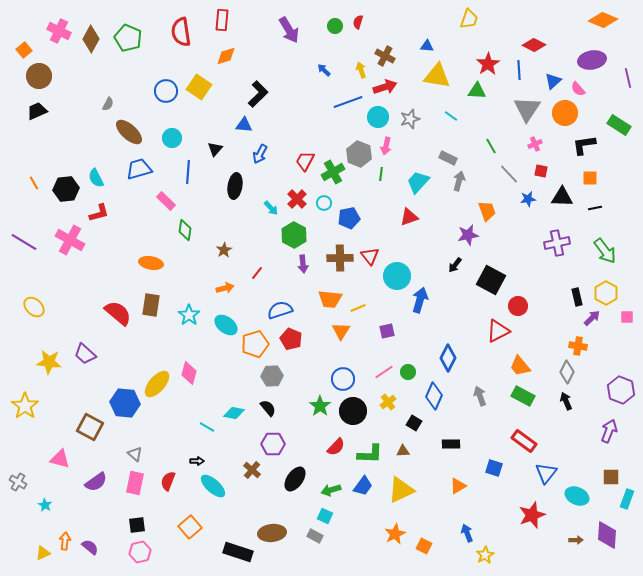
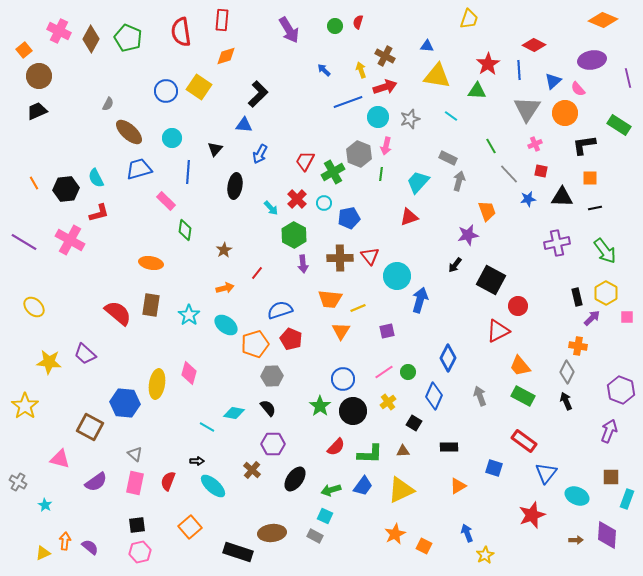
yellow ellipse at (157, 384): rotated 32 degrees counterclockwise
black rectangle at (451, 444): moved 2 px left, 3 px down
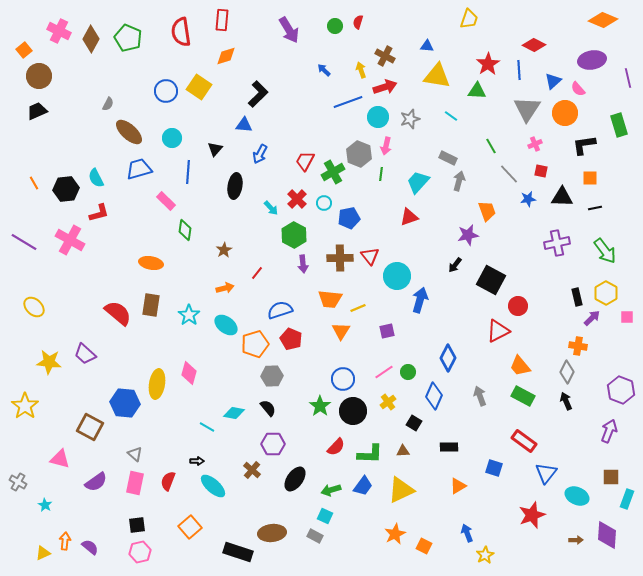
green rectangle at (619, 125): rotated 40 degrees clockwise
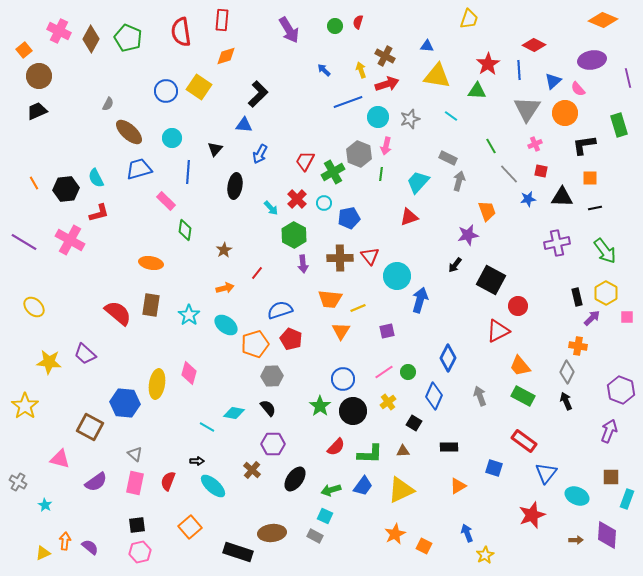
red arrow at (385, 87): moved 2 px right, 3 px up
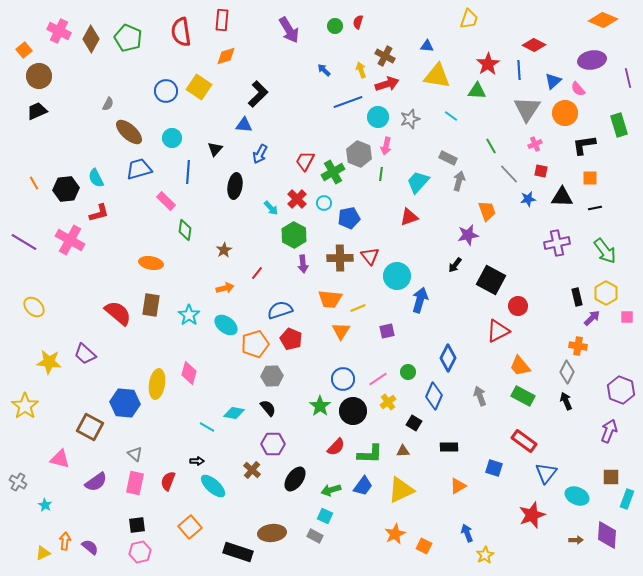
pink line at (384, 372): moved 6 px left, 7 px down
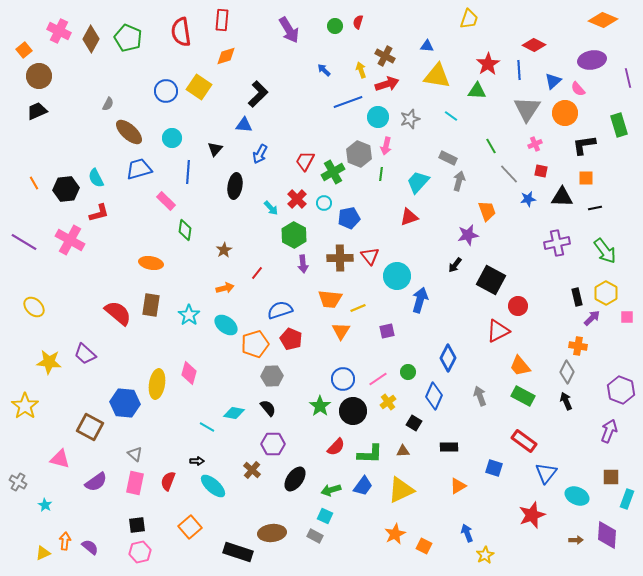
orange square at (590, 178): moved 4 px left
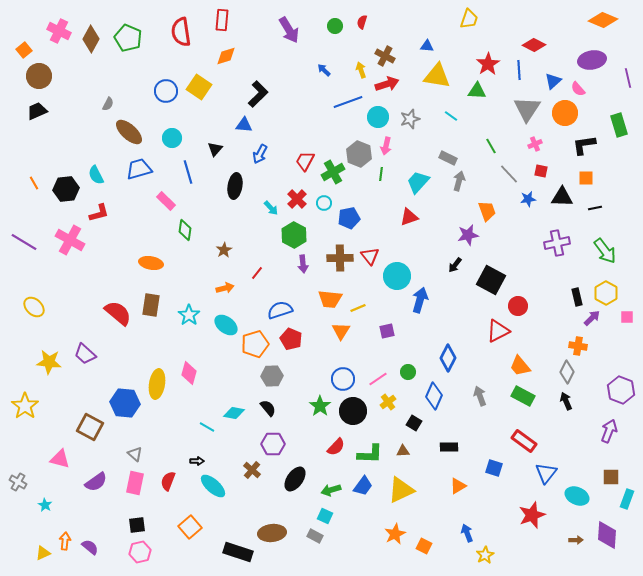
red semicircle at (358, 22): moved 4 px right
blue line at (188, 172): rotated 20 degrees counterclockwise
cyan semicircle at (96, 178): moved 3 px up
